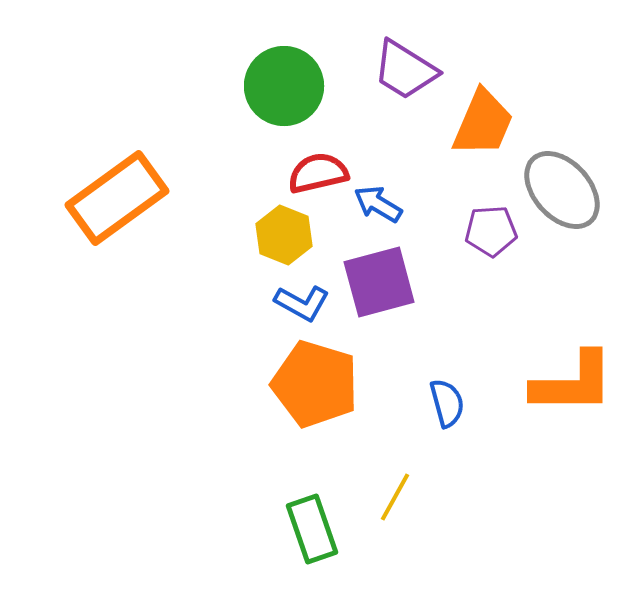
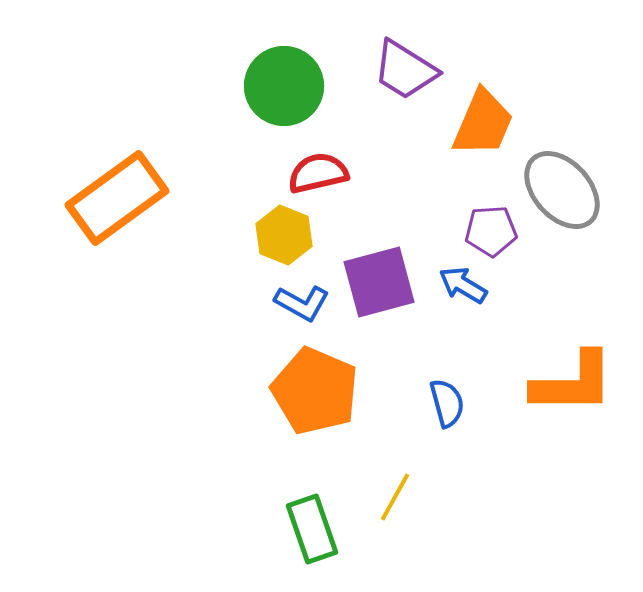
blue arrow: moved 85 px right, 81 px down
orange pentagon: moved 7 px down; rotated 6 degrees clockwise
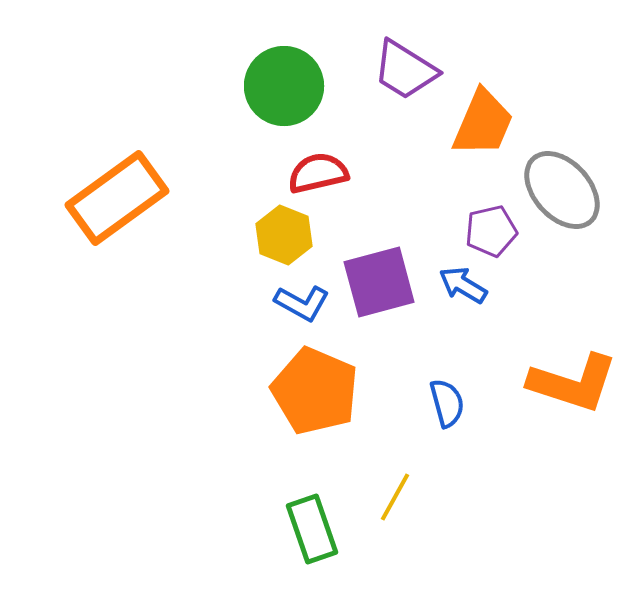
purple pentagon: rotated 9 degrees counterclockwise
orange L-shape: rotated 18 degrees clockwise
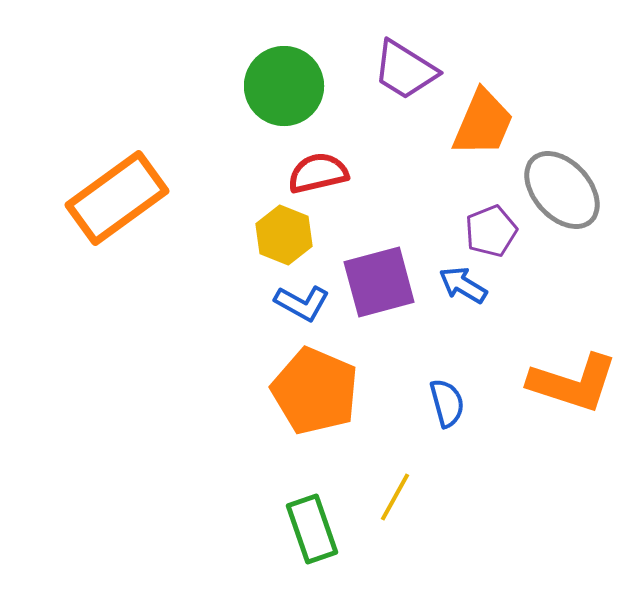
purple pentagon: rotated 9 degrees counterclockwise
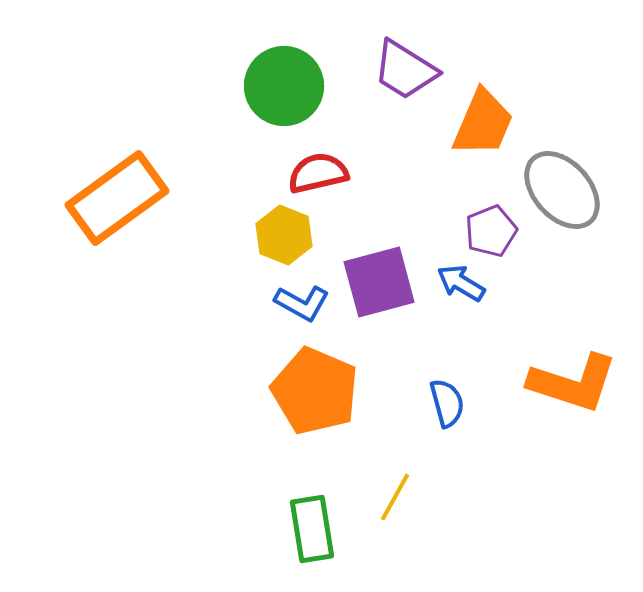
blue arrow: moved 2 px left, 2 px up
green rectangle: rotated 10 degrees clockwise
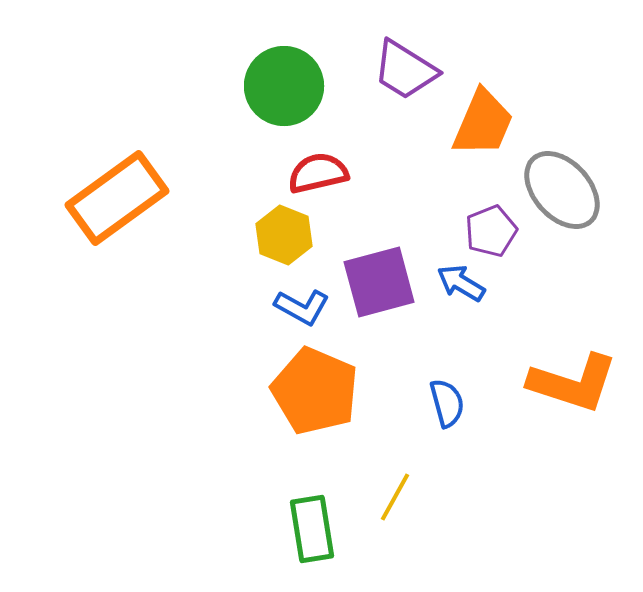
blue L-shape: moved 4 px down
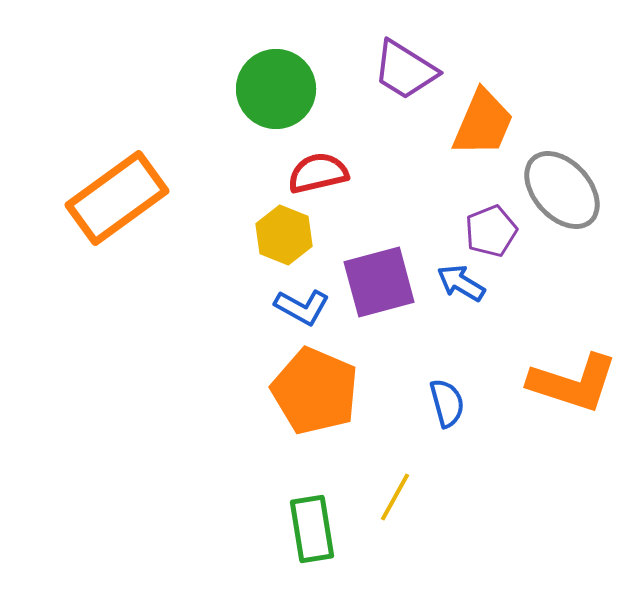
green circle: moved 8 px left, 3 px down
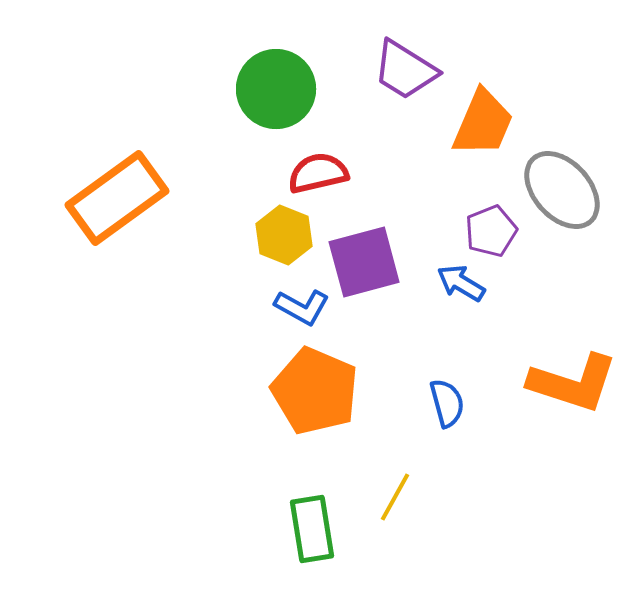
purple square: moved 15 px left, 20 px up
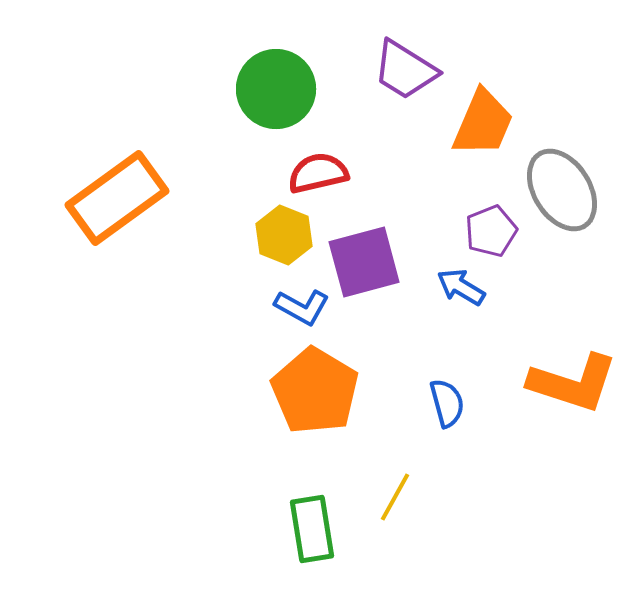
gray ellipse: rotated 10 degrees clockwise
blue arrow: moved 4 px down
orange pentagon: rotated 8 degrees clockwise
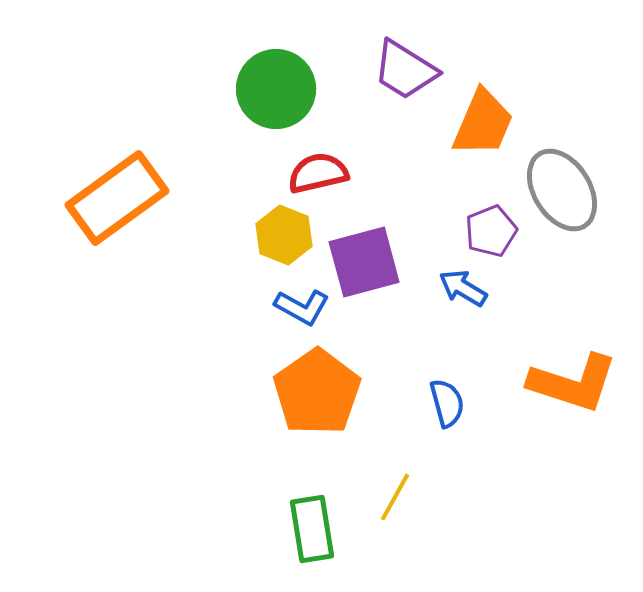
blue arrow: moved 2 px right, 1 px down
orange pentagon: moved 2 px right, 1 px down; rotated 6 degrees clockwise
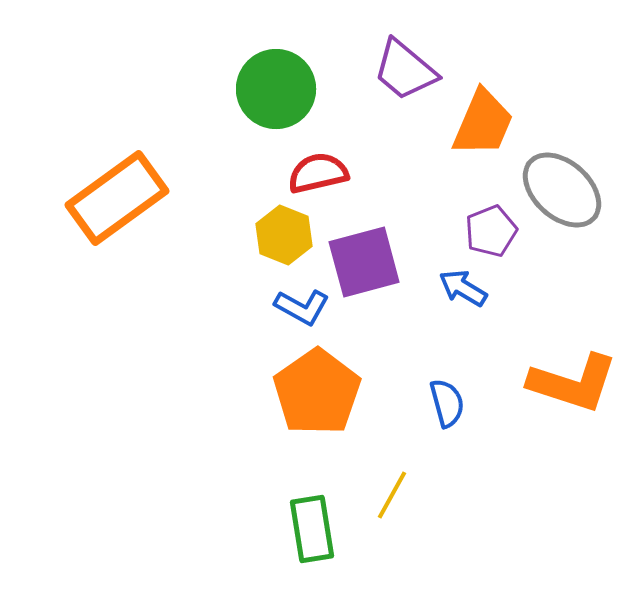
purple trapezoid: rotated 8 degrees clockwise
gray ellipse: rotated 16 degrees counterclockwise
yellow line: moved 3 px left, 2 px up
